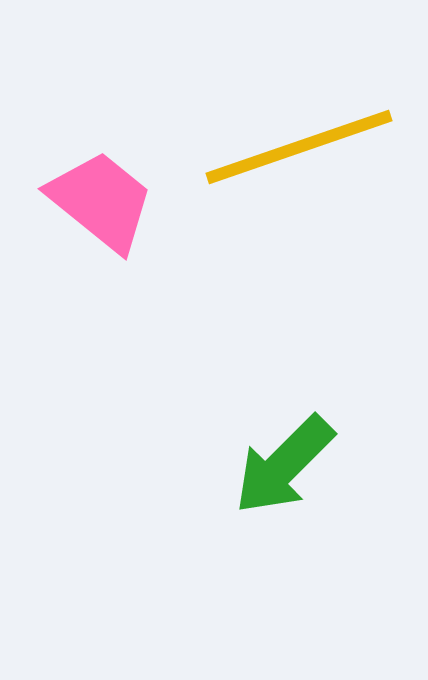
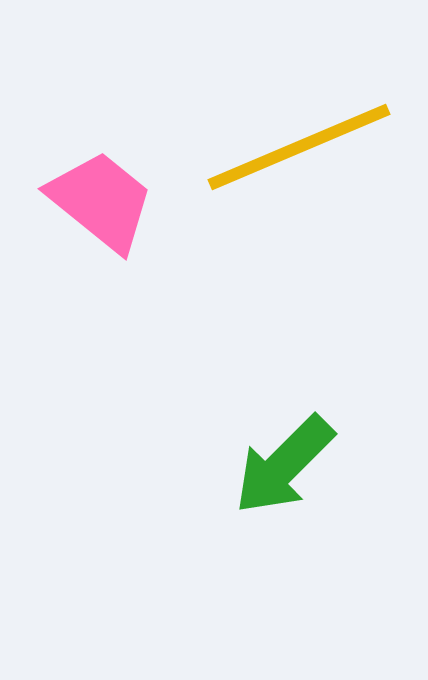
yellow line: rotated 4 degrees counterclockwise
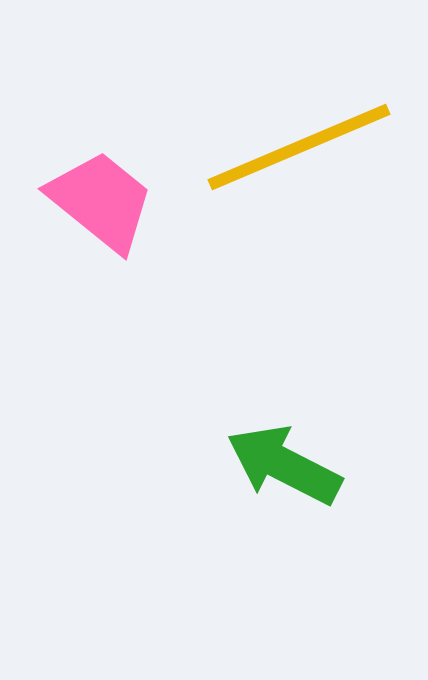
green arrow: rotated 72 degrees clockwise
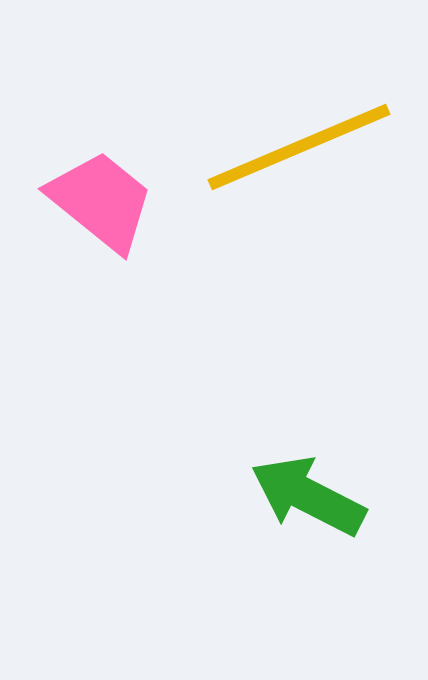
green arrow: moved 24 px right, 31 px down
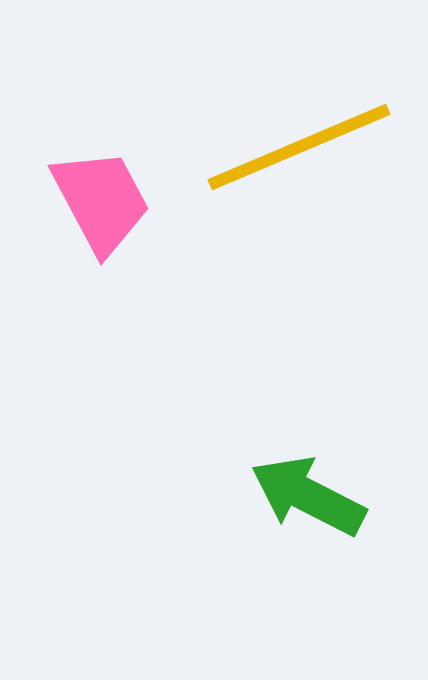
pink trapezoid: rotated 23 degrees clockwise
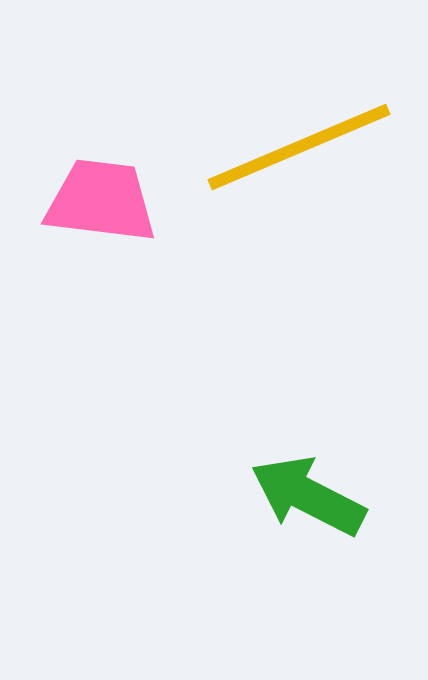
pink trapezoid: rotated 55 degrees counterclockwise
